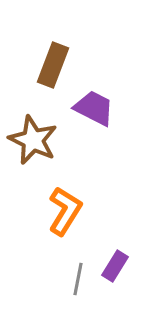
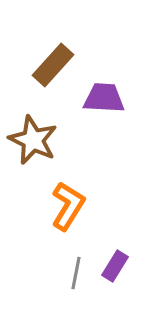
brown rectangle: rotated 21 degrees clockwise
purple trapezoid: moved 10 px right, 10 px up; rotated 24 degrees counterclockwise
orange L-shape: moved 3 px right, 5 px up
gray line: moved 2 px left, 6 px up
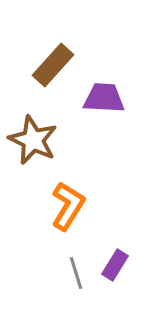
purple rectangle: moved 1 px up
gray line: rotated 28 degrees counterclockwise
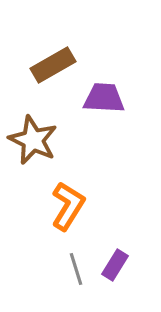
brown rectangle: rotated 18 degrees clockwise
gray line: moved 4 px up
